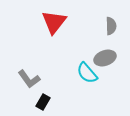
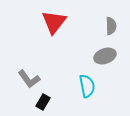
gray ellipse: moved 2 px up
cyan semicircle: moved 13 px down; rotated 150 degrees counterclockwise
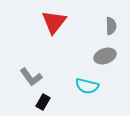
gray L-shape: moved 2 px right, 2 px up
cyan semicircle: rotated 115 degrees clockwise
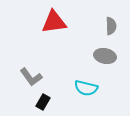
red triangle: rotated 44 degrees clockwise
gray ellipse: rotated 30 degrees clockwise
cyan semicircle: moved 1 px left, 2 px down
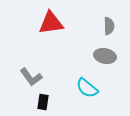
red triangle: moved 3 px left, 1 px down
gray semicircle: moved 2 px left
cyan semicircle: moved 1 px right; rotated 25 degrees clockwise
black rectangle: rotated 21 degrees counterclockwise
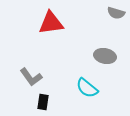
gray semicircle: moved 7 px right, 13 px up; rotated 108 degrees clockwise
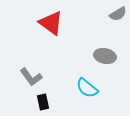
gray semicircle: moved 2 px right, 1 px down; rotated 48 degrees counterclockwise
red triangle: rotated 44 degrees clockwise
black rectangle: rotated 21 degrees counterclockwise
